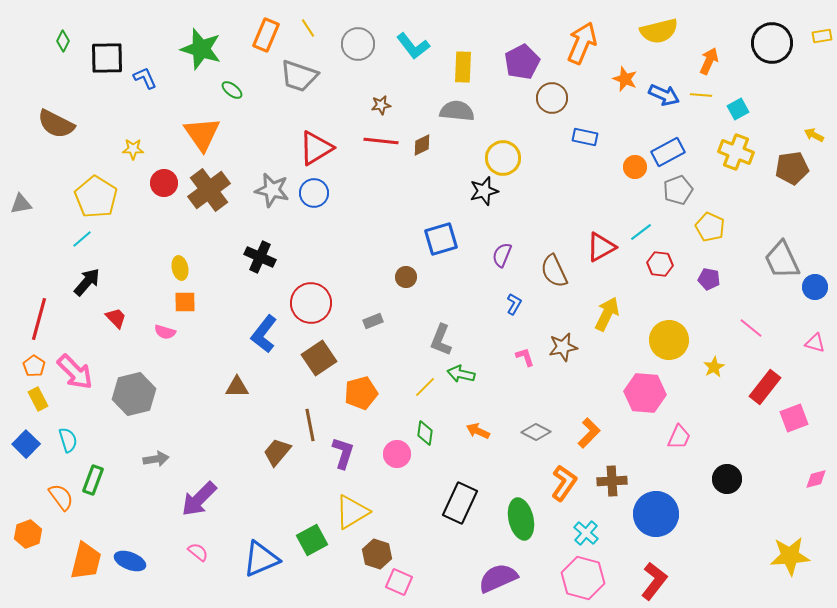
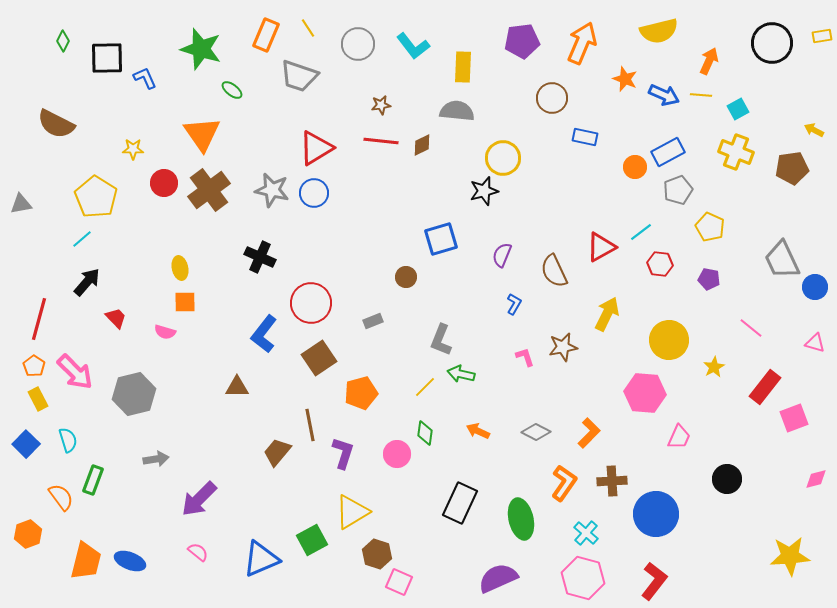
purple pentagon at (522, 62): moved 21 px up; rotated 20 degrees clockwise
yellow arrow at (814, 135): moved 5 px up
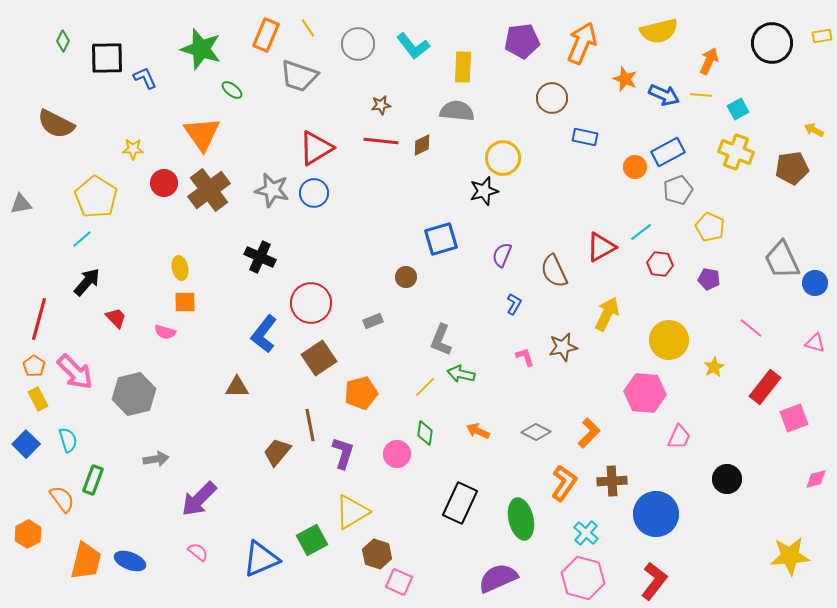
blue circle at (815, 287): moved 4 px up
orange semicircle at (61, 497): moved 1 px right, 2 px down
orange hexagon at (28, 534): rotated 8 degrees counterclockwise
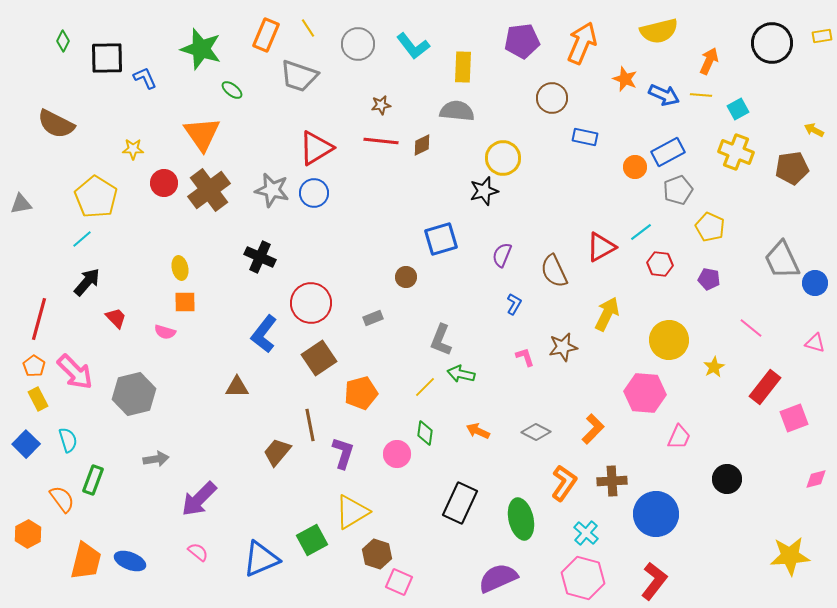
gray rectangle at (373, 321): moved 3 px up
orange L-shape at (589, 433): moved 4 px right, 4 px up
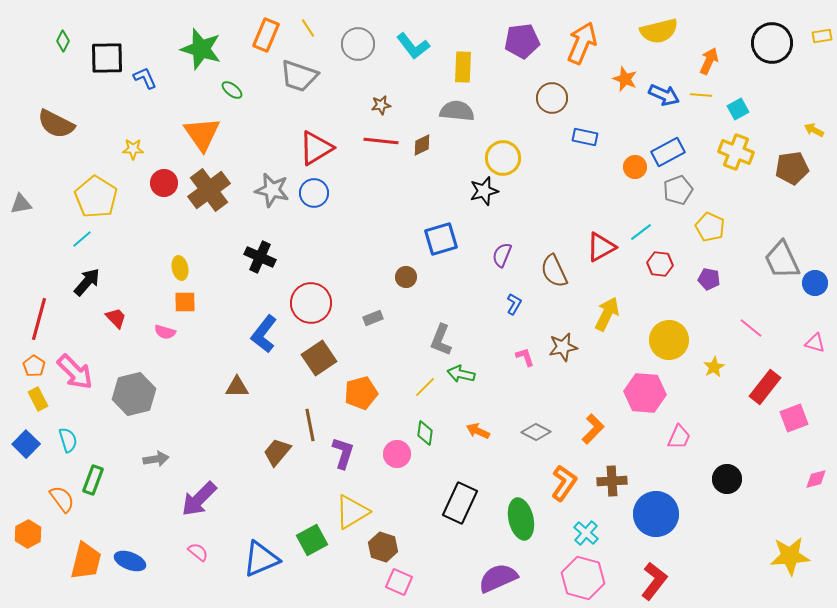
brown hexagon at (377, 554): moved 6 px right, 7 px up
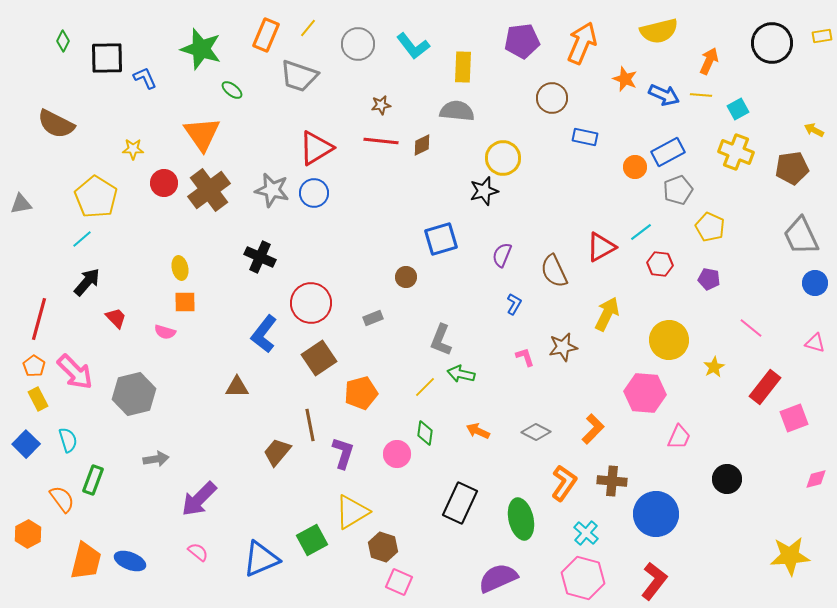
yellow line at (308, 28): rotated 72 degrees clockwise
gray trapezoid at (782, 260): moved 19 px right, 24 px up
brown cross at (612, 481): rotated 8 degrees clockwise
